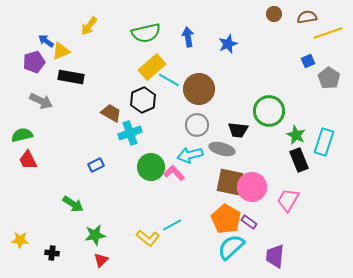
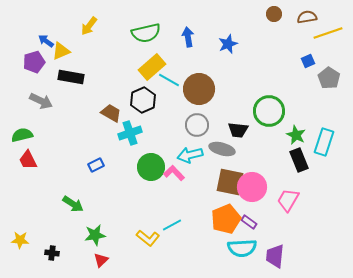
orange pentagon at (226, 219): rotated 20 degrees clockwise
cyan semicircle at (231, 247): moved 11 px right, 1 px down; rotated 140 degrees counterclockwise
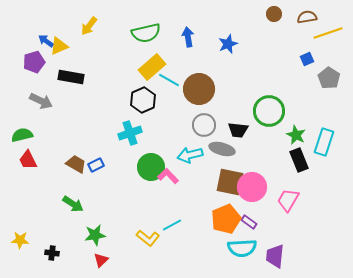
yellow triangle at (61, 51): moved 2 px left, 5 px up
blue square at (308, 61): moved 1 px left, 2 px up
brown trapezoid at (111, 113): moved 35 px left, 51 px down
gray circle at (197, 125): moved 7 px right
pink L-shape at (174, 173): moved 6 px left, 3 px down
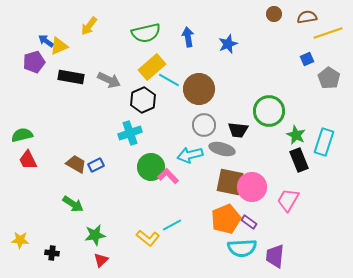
gray arrow at (41, 101): moved 68 px right, 21 px up
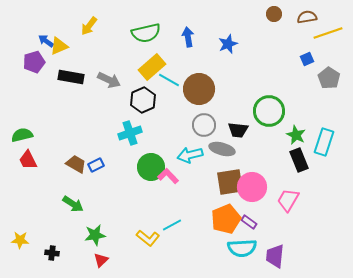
brown square at (230, 182): rotated 20 degrees counterclockwise
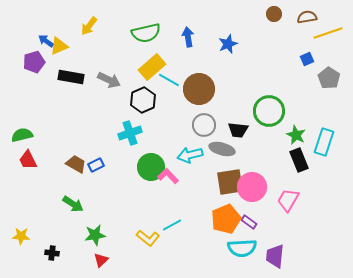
yellow star at (20, 240): moved 1 px right, 4 px up
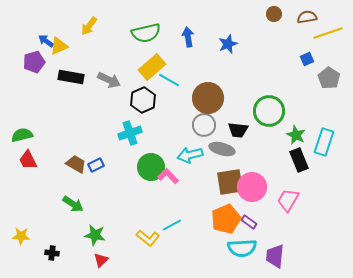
brown circle at (199, 89): moved 9 px right, 9 px down
green star at (95, 235): rotated 20 degrees clockwise
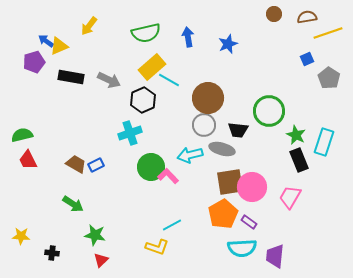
pink trapezoid at (288, 200): moved 2 px right, 3 px up
orange pentagon at (226, 219): moved 3 px left, 5 px up; rotated 8 degrees counterclockwise
yellow L-shape at (148, 238): moved 9 px right, 9 px down; rotated 20 degrees counterclockwise
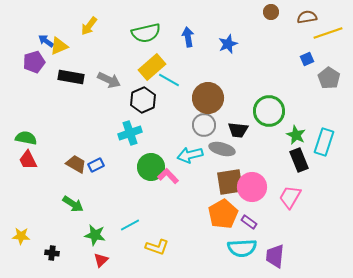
brown circle at (274, 14): moved 3 px left, 2 px up
green semicircle at (22, 135): moved 4 px right, 3 px down; rotated 25 degrees clockwise
cyan line at (172, 225): moved 42 px left
